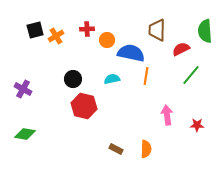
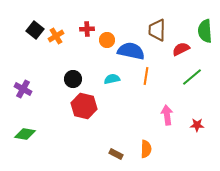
black square: rotated 36 degrees counterclockwise
blue semicircle: moved 2 px up
green line: moved 1 px right, 2 px down; rotated 10 degrees clockwise
brown rectangle: moved 5 px down
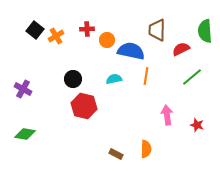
cyan semicircle: moved 2 px right
red star: rotated 16 degrees clockwise
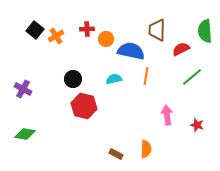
orange circle: moved 1 px left, 1 px up
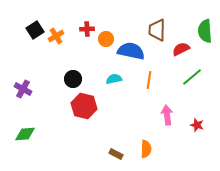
black square: rotated 18 degrees clockwise
orange line: moved 3 px right, 4 px down
green diamond: rotated 15 degrees counterclockwise
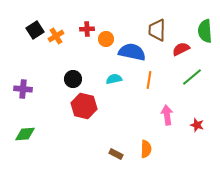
blue semicircle: moved 1 px right, 1 px down
purple cross: rotated 24 degrees counterclockwise
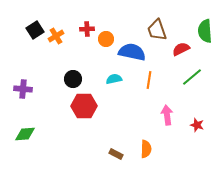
brown trapezoid: rotated 20 degrees counterclockwise
red hexagon: rotated 15 degrees counterclockwise
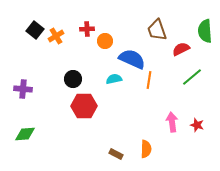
black square: rotated 18 degrees counterclockwise
orange circle: moved 1 px left, 2 px down
blue semicircle: moved 7 px down; rotated 12 degrees clockwise
pink arrow: moved 5 px right, 7 px down
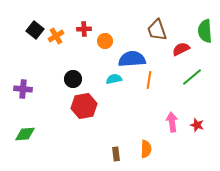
red cross: moved 3 px left
blue semicircle: rotated 28 degrees counterclockwise
red hexagon: rotated 10 degrees counterclockwise
brown rectangle: rotated 56 degrees clockwise
